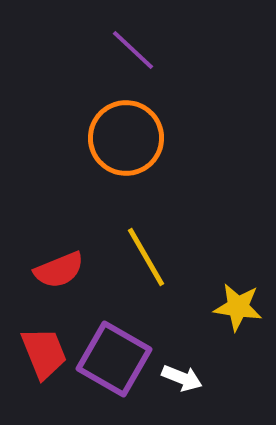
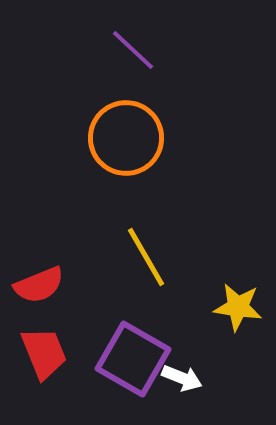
red semicircle: moved 20 px left, 15 px down
purple square: moved 19 px right
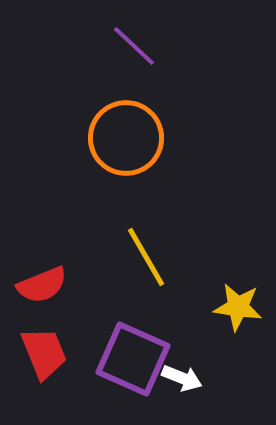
purple line: moved 1 px right, 4 px up
red semicircle: moved 3 px right
purple square: rotated 6 degrees counterclockwise
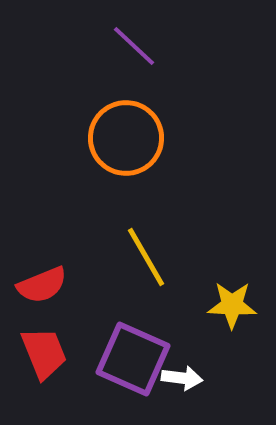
yellow star: moved 6 px left, 2 px up; rotated 6 degrees counterclockwise
white arrow: rotated 15 degrees counterclockwise
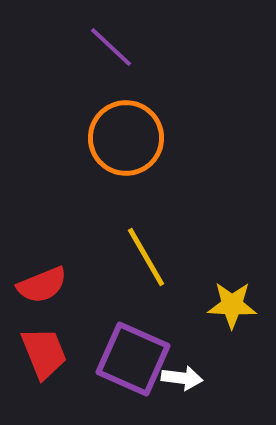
purple line: moved 23 px left, 1 px down
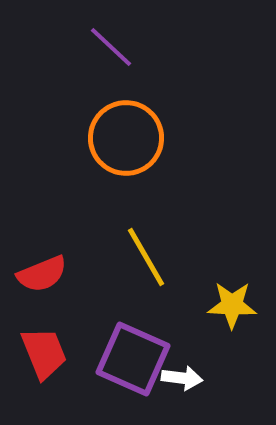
red semicircle: moved 11 px up
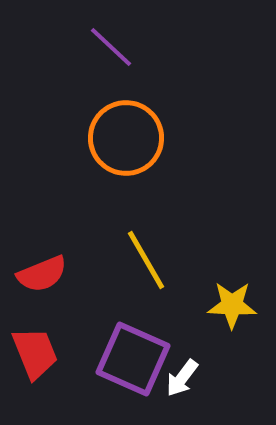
yellow line: moved 3 px down
red trapezoid: moved 9 px left
white arrow: rotated 120 degrees clockwise
